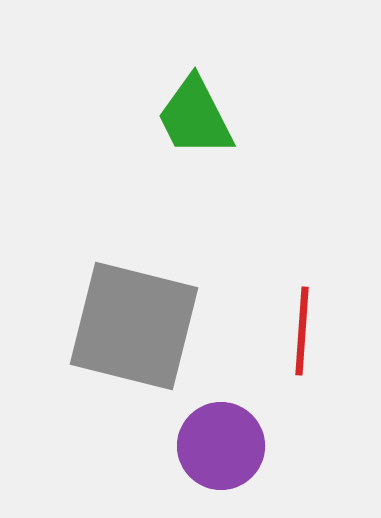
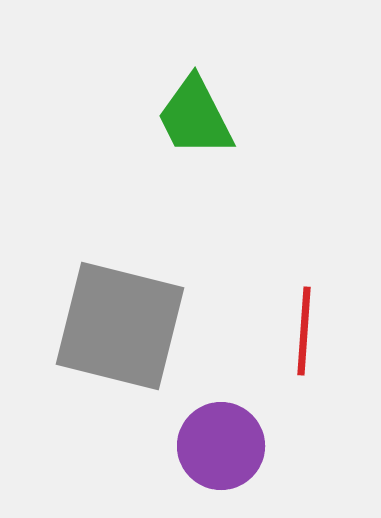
gray square: moved 14 px left
red line: moved 2 px right
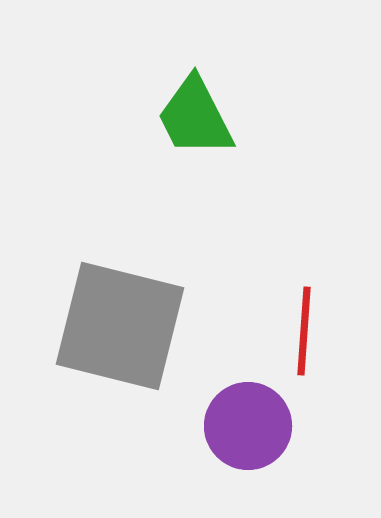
purple circle: moved 27 px right, 20 px up
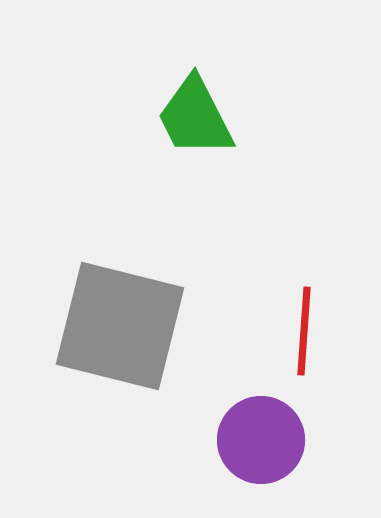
purple circle: moved 13 px right, 14 px down
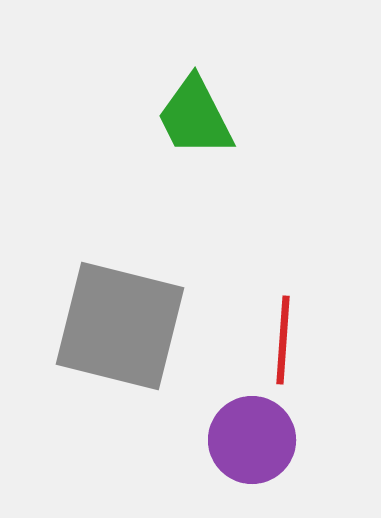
red line: moved 21 px left, 9 px down
purple circle: moved 9 px left
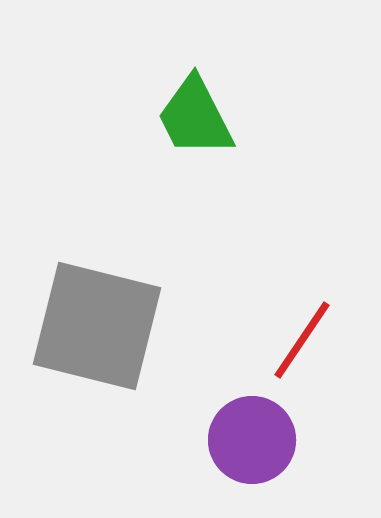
gray square: moved 23 px left
red line: moved 19 px right; rotated 30 degrees clockwise
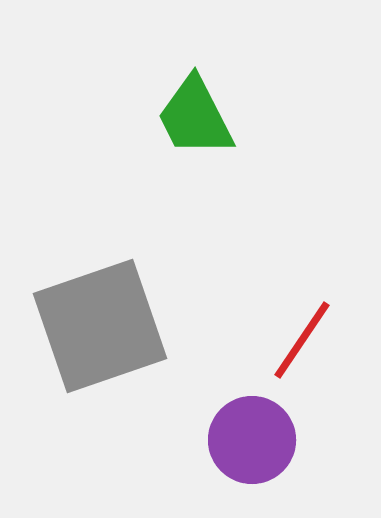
gray square: moved 3 px right; rotated 33 degrees counterclockwise
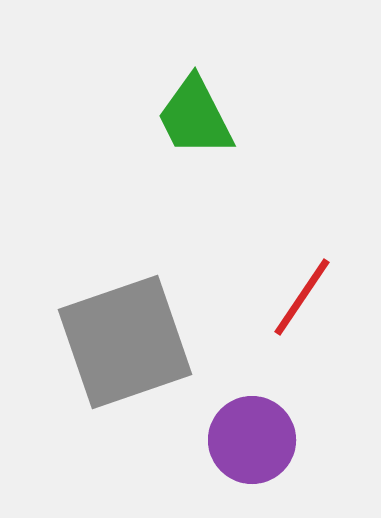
gray square: moved 25 px right, 16 px down
red line: moved 43 px up
